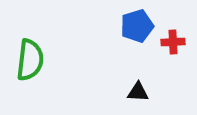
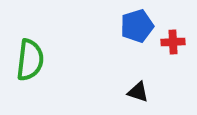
black triangle: rotated 15 degrees clockwise
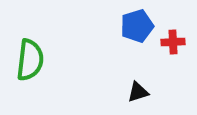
black triangle: rotated 35 degrees counterclockwise
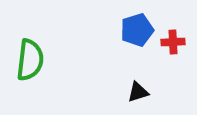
blue pentagon: moved 4 px down
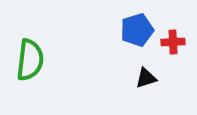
black triangle: moved 8 px right, 14 px up
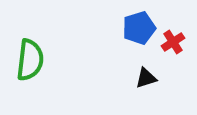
blue pentagon: moved 2 px right, 2 px up
red cross: rotated 30 degrees counterclockwise
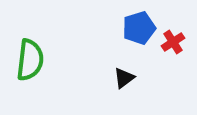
black triangle: moved 22 px left; rotated 20 degrees counterclockwise
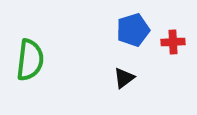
blue pentagon: moved 6 px left, 2 px down
red cross: rotated 30 degrees clockwise
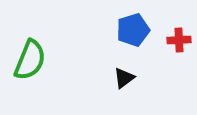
red cross: moved 6 px right, 2 px up
green semicircle: rotated 15 degrees clockwise
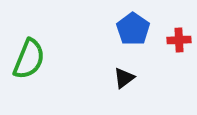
blue pentagon: moved 1 px up; rotated 20 degrees counterclockwise
green semicircle: moved 1 px left, 1 px up
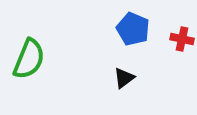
blue pentagon: rotated 12 degrees counterclockwise
red cross: moved 3 px right, 1 px up; rotated 15 degrees clockwise
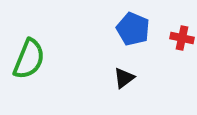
red cross: moved 1 px up
